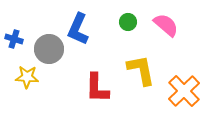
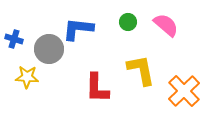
blue L-shape: rotated 72 degrees clockwise
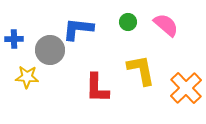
blue cross: rotated 18 degrees counterclockwise
gray circle: moved 1 px right, 1 px down
orange cross: moved 2 px right, 3 px up
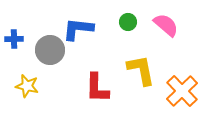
yellow star: moved 9 px down; rotated 10 degrees clockwise
orange cross: moved 4 px left, 3 px down
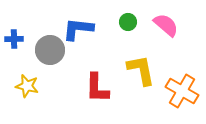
orange cross: rotated 16 degrees counterclockwise
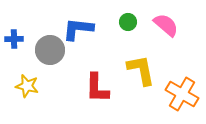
orange cross: moved 3 px down
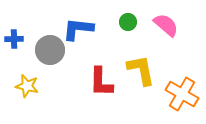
red L-shape: moved 4 px right, 6 px up
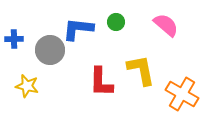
green circle: moved 12 px left
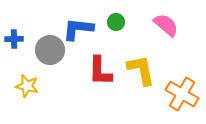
red L-shape: moved 1 px left, 11 px up
